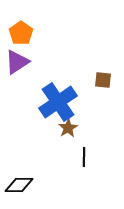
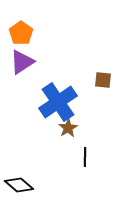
purple triangle: moved 5 px right
black line: moved 1 px right
black diamond: rotated 40 degrees clockwise
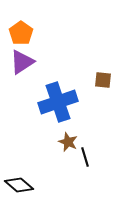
blue cross: rotated 15 degrees clockwise
brown star: moved 14 px down; rotated 18 degrees counterclockwise
black line: rotated 18 degrees counterclockwise
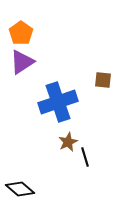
brown star: rotated 24 degrees clockwise
black diamond: moved 1 px right, 4 px down
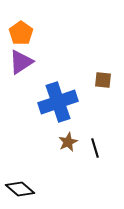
purple triangle: moved 1 px left
black line: moved 10 px right, 9 px up
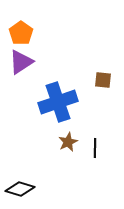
black line: rotated 18 degrees clockwise
black diamond: rotated 24 degrees counterclockwise
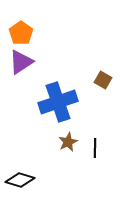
brown square: rotated 24 degrees clockwise
black diamond: moved 9 px up
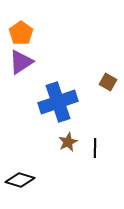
brown square: moved 5 px right, 2 px down
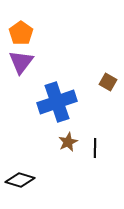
purple triangle: rotated 20 degrees counterclockwise
blue cross: moved 1 px left
